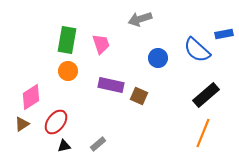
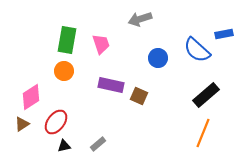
orange circle: moved 4 px left
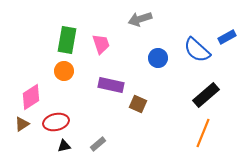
blue rectangle: moved 3 px right, 3 px down; rotated 18 degrees counterclockwise
brown square: moved 1 px left, 8 px down
red ellipse: rotated 40 degrees clockwise
